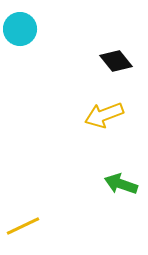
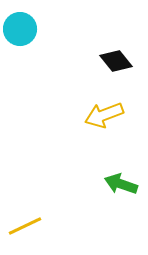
yellow line: moved 2 px right
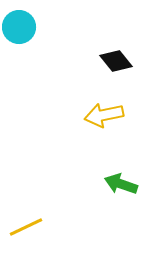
cyan circle: moved 1 px left, 2 px up
yellow arrow: rotated 9 degrees clockwise
yellow line: moved 1 px right, 1 px down
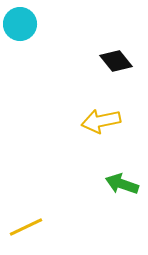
cyan circle: moved 1 px right, 3 px up
yellow arrow: moved 3 px left, 6 px down
green arrow: moved 1 px right
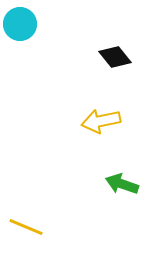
black diamond: moved 1 px left, 4 px up
yellow line: rotated 48 degrees clockwise
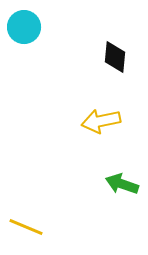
cyan circle: moved 4 px right, 3 px down
black diamond: rotated 44 degrees clockwise
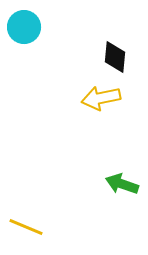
yellow arrow: moved 23 px up
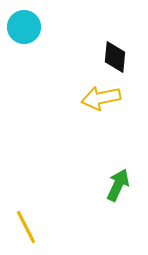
green arrow: moved 4 px left, 1 px down; rotated 96 degrees clockwise
yellow line: rotated 40 degrees clockwise
